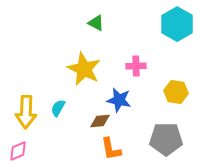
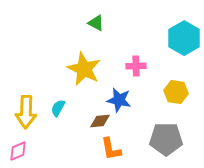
cyan hexagon: moved 7 px right, 14 px down
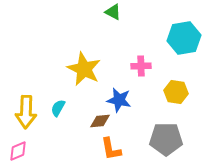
green triangle: moved 17 px right, 11 px up
cyan hexagon: rotated 20 degrees clockwise
pink cross: moved 5 px right
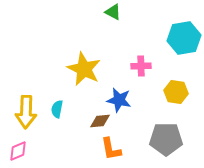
cyan semicircle: moved 1 px left, 1 px down; rotated 18 degrees counterclockwise
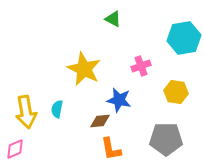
green triangle: moved 7 px down
pink cross: rotated 18 degrees counterclockwise
yellow arrow: rotated 12 degrees counterclockwise
pink diamond: moved 3 px left, 2 px up
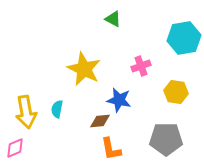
pink diamond: moved 1 px up
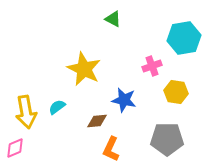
pink cross: moved 11 px right
blue star: moved 5 px right
cyan semicircle: moved 2 px up; rotated 42 degrees clockwise
brown diamond: moved 3 px left
gray pentagon: moved 1 px right
orange L-shape: rotated 35 degrees clockwise
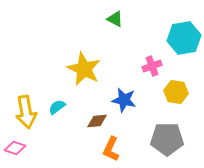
green triangle: moved 2 px right
pink diamond: rotated 40 degrees clockwise
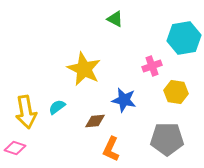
brown diamond: moved 2 px left
